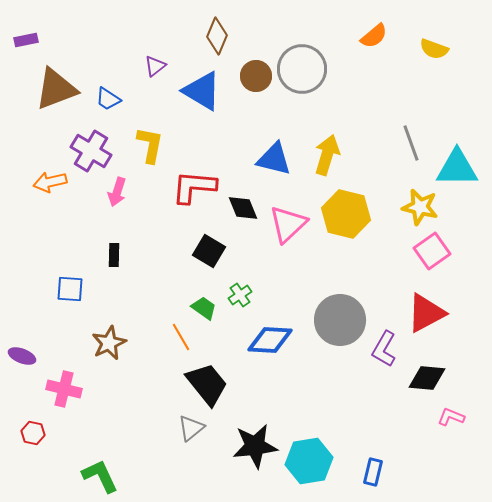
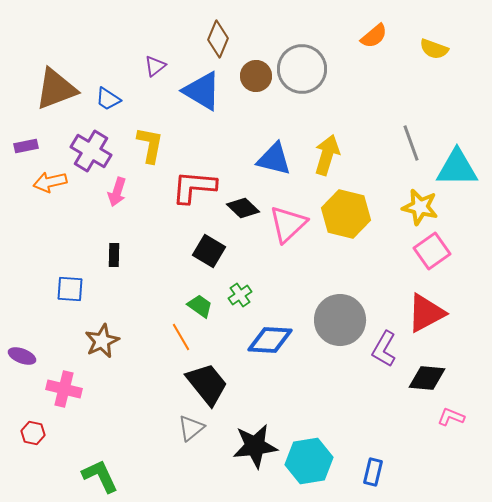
brown diamond at (217, 36): moved 1 px right, 3 px down
purple rectangle at (26, 40): moved 106 px down
black diamond at (243, 208): rotated 24 degrees counterclockwise
green trapezoid at (204, 308): moved 4 px left, 2 px up
brown star at (109, 343): moved 7 px left, 2 px up
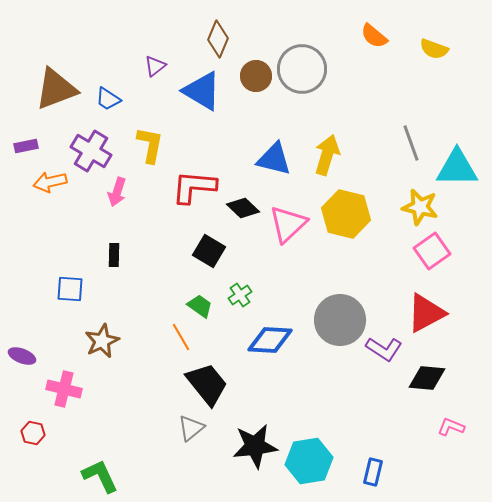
orange semicircle at (374, 36): rotated 80 degrees clockwise
purple L-shape at (384, 349): rotated 87 degrees counterclockwise
pink L-shape at (451, 417): moved 10 px down
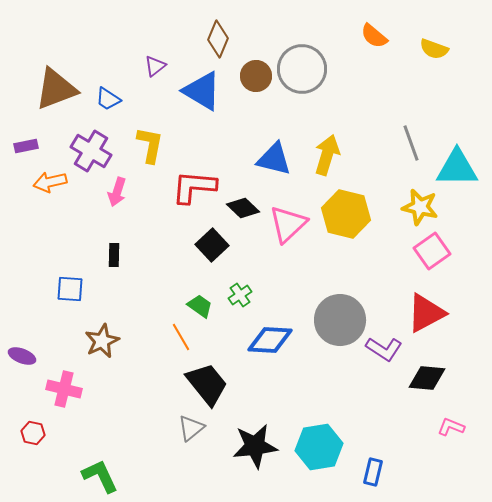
black square at (209, 251): moved 3 px right, 6 px up; rotated 16 degrees clockwise
cyan hexagon at (309, 461): moved 10 px right, 14 px up
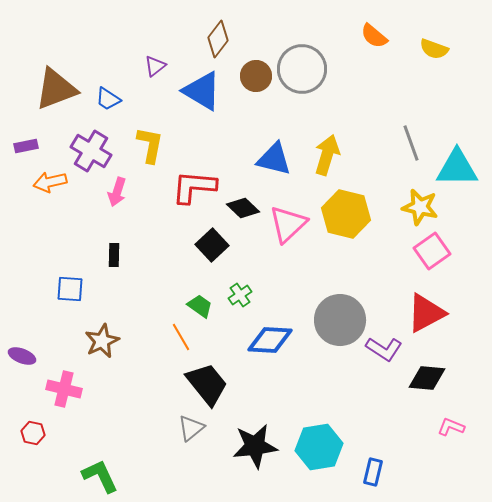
brown diamond at (218, 39): rotated 15 degrees clockwise
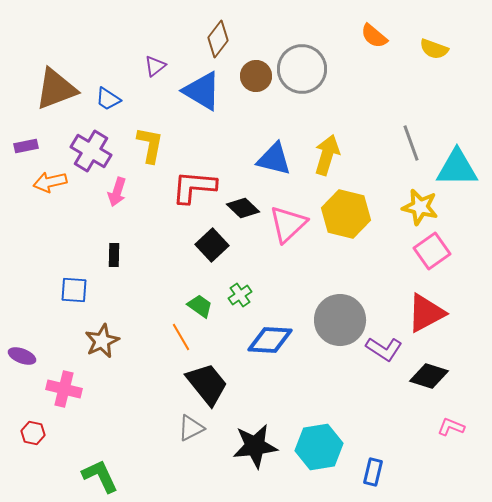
blue square at (70, 289): moved 4 px right, 1 px down
black diamond at (427, 378): moved 2 px right, 2 px up; rotated 12 degrees clockwise
gray triangle at (191, 428): rotated 12 degrees clockwise
